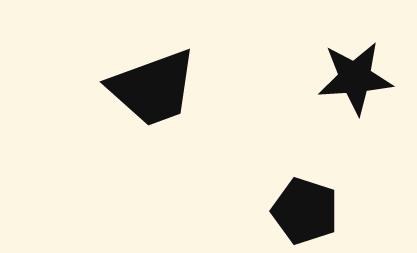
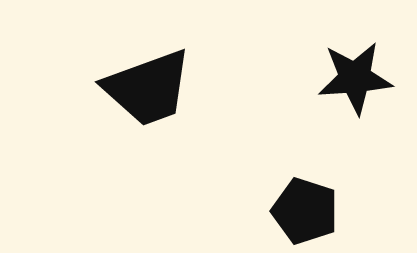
black trapezoid: moved 5 px left
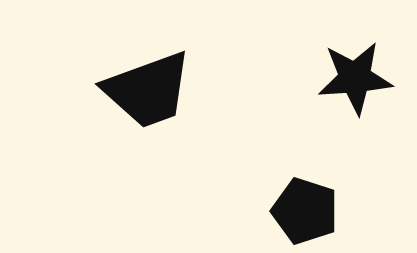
black trapezoid: moved 2 px down
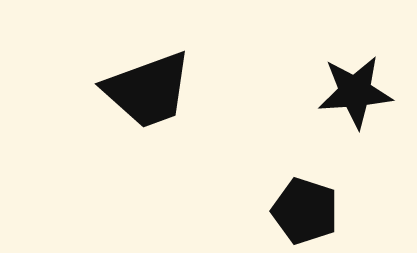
black star: moved 14 px down
